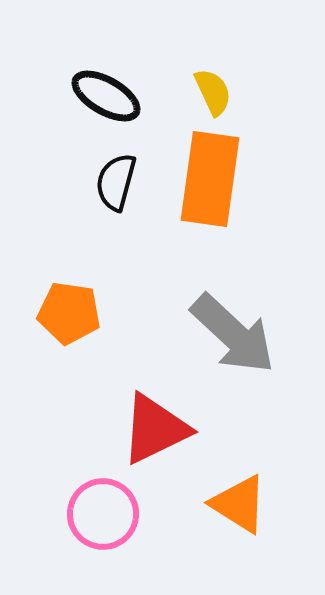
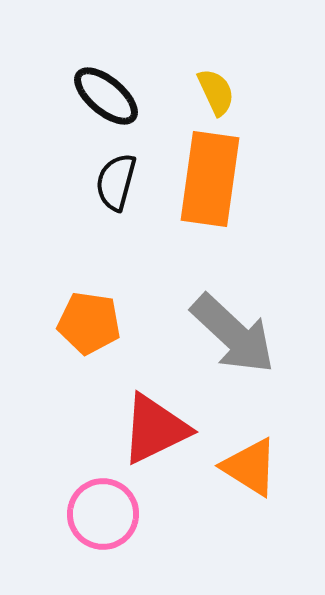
yellow semicircle: moved 3 px right
black ellipse: rotated 10 degrees clockwise
orange pentagon: moved 20 px right, 10 px down
orange triangle: moved 11 px right, 37 px up
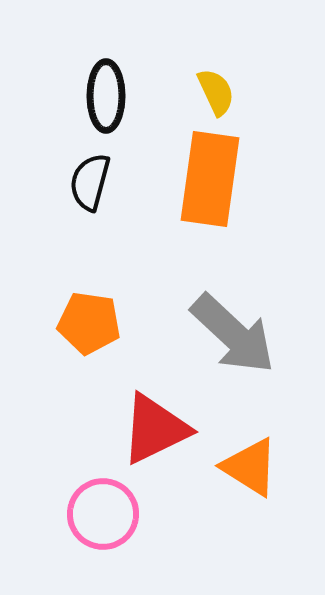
black ellipse: rotated 50 degrees clockwise
black semicircle: moved 26 px left
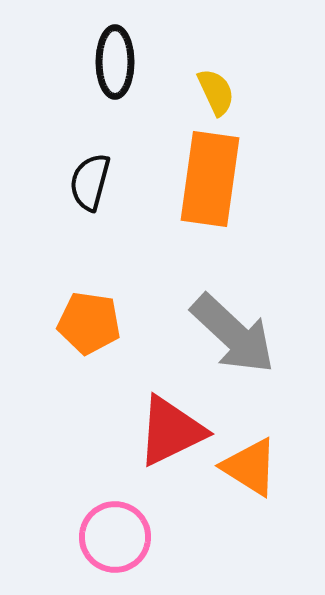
black ellipse: moved 9 px right, 34 px up
red triangle: moved 16 px right, 2 px down
pink circle: moved 12 px right, 23 px down
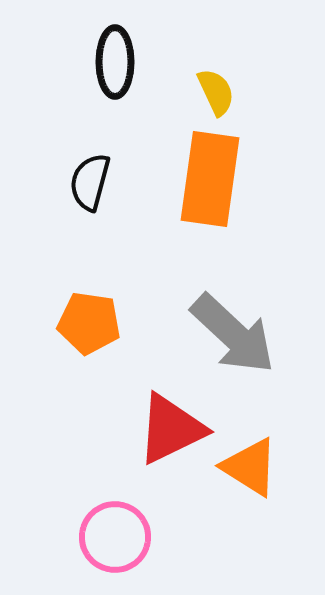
red triangle: moved 2 px up
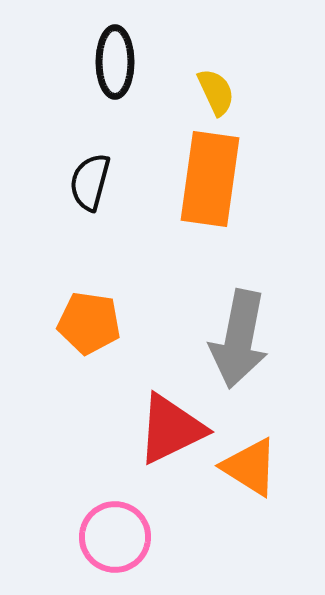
gray arrow: moved 6 px right, 5 px down; rotated 58 degrees clockwise
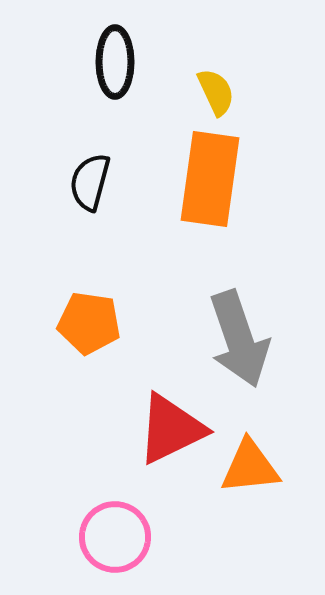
gray arrow: rotated 30 degrees counterclockwise
orange triangle: rotated 38 degrees counterclockwise
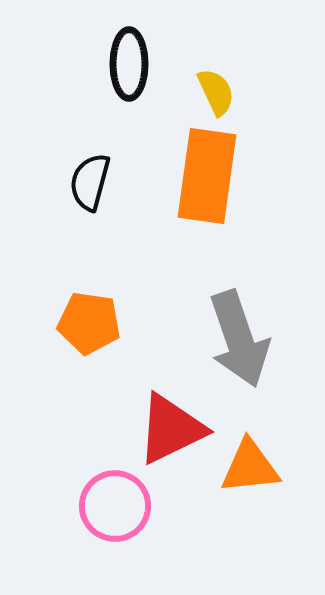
black ellipse: moved 14 px right, 2 px down
orange rectangle: moved 3 px left, 3 px up
pink circle: moved 31 px up
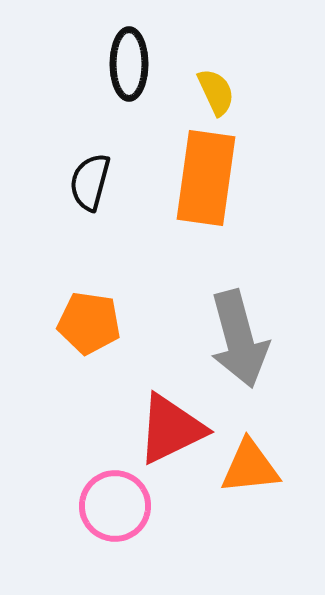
orange rectangle: moved 1 px left, 2 px down
gray arrow: rotated 4 degrees clockwise
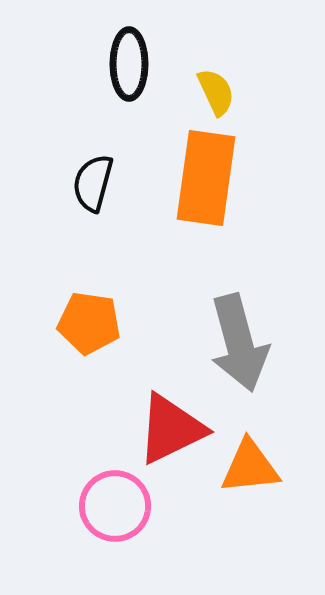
black semicircle: moved 3 px right, 1 px down
gray arrow: moved 4 px down
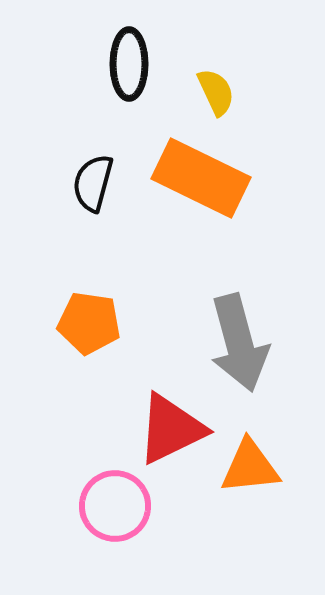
orange rectangle: moved 5 px left; rotated 72 degrees counterclockwise
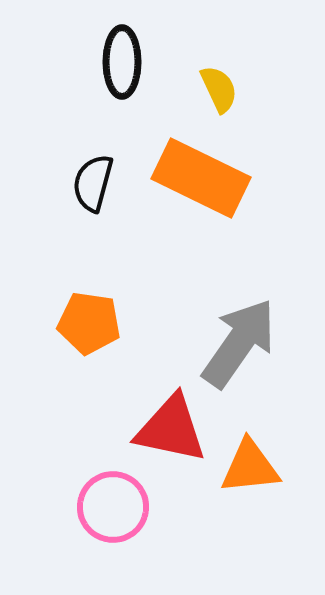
black ellipse: moved 7 px left, 2 px up
yellow semicircle: moved 3 px right, 3 px up
gray arrow: rotated 130 degrees counterclockwise
red triangle: rotated 38 degrees clockwise
pink circle: moved 2 px left, 1 px down
